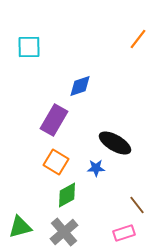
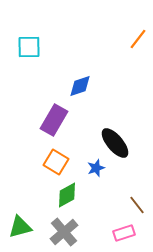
black ellipse: rotated 20 degrees clockwise
blue star: rotated 18 degrees counterclockwise
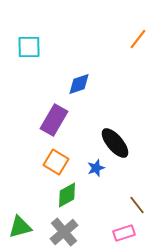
blue diamond: moved 1 px left, 2 px up
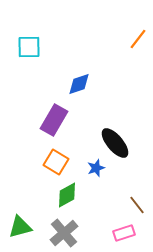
gray cross: moved 1 px down
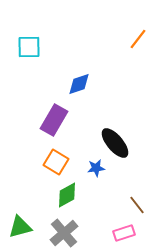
blue star: rotated 12 degrees clockwise
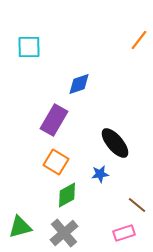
orange line: moved 1 px right, 1 px down
blue star: moved 4 px right, 6 px down
brown line: rotated 12 degrees counterclockwise
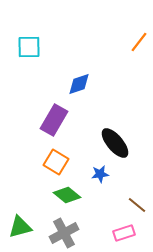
orange line: moved 2 px down
green diamond: rotated 68 degrees clockwise
gray cross: rotated 12 degrees clockwise
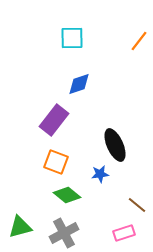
orange line: moved 1 px up
cyan square: moved 43 px right, 9 px up
purple rectangle: rotated 8 degrees clockwise
black ellipse: moved 2 px down; rotated 16 degrees clockwise
orange square: rotated 10 degrees counterclockwise
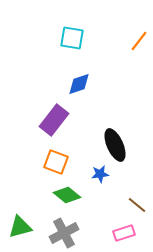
cyan square: rotated 10 degrees clockwise
